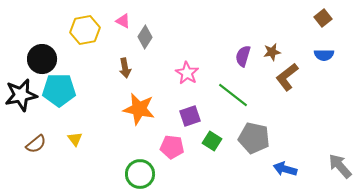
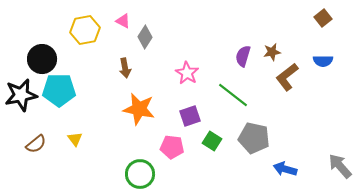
blue semicircle: moved 1 px left, 6 px down
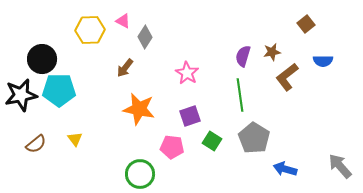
brown square: moved 17 px left, 6 px down
yellow hexagon: moved 5 px right; rotated 8 degrees clockwise
brown arrow: rotated 48 degrees clockwise
green line: moved 7 px right; rotated 44 degrees clockwise
gray pentagon: rotated 20 degrees clockwise
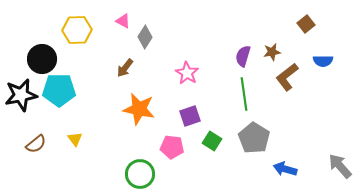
yellow hexagon: moved 13 px left
green line: moved 4 px right, 1 px up
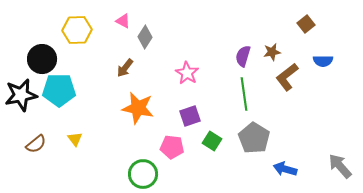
orange star: moved 1 px left, 1 px up
green circle: moved 3 px right
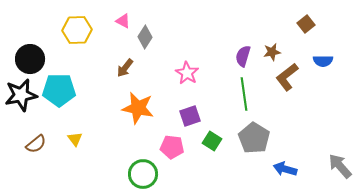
black circle: moved 12 px left
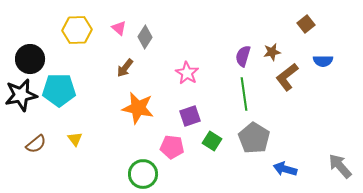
pink triangle: moved 4 px left, 7 px down; rotated 14 degrees clockwise
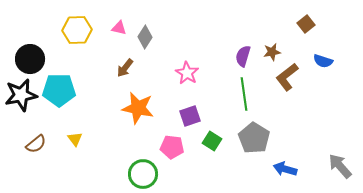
pink triangle: rotated 28 degrees counterclockwise
blue semicircle: rotated 18 degrees clockwise
